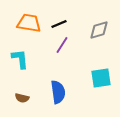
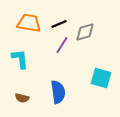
gray diamond: moved 14 px left, 2 px down
cyan square: rotated 25 degrees clockwise
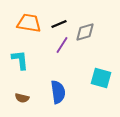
cyan L-shape: moved 1 px down
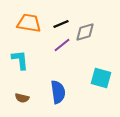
black line: moved 2 px right
purple line: rotated 18 degrees clockwise
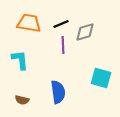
purple line: moved 1 px right; rotated 54 degrees counterclockwise
brown semicircle: moved 2 px down
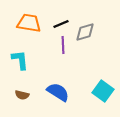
cyan square: moved 2 px right, 13 px down; rotated 20 degrees clockwise
blue semicircle: rotated 50 degrees counterclockwise
brown semicircle: moved 5 px up
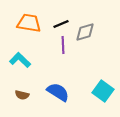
cyan L-shape: rotated 40 degrees counterclockwise
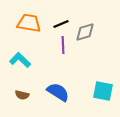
cyan square: rotated 25 degrees counterclockwise
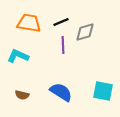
black line: moved 2 px up
cyan L-shape: moved 2 px left, 4 px up; rotated 20 degrees counterclockwise
blue semicircle: moved 3 px right
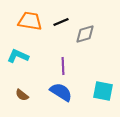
orange trapezoid: moved 1 px right, 2 px up
gray diamond: moved 2 px down
purple line: moved 21 px down
brown semicircle: rotated 24 degrees clockwise
